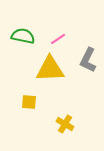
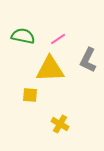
yellow square: moved 1 px right, 7 px up
yellow cross: moved 5 px left
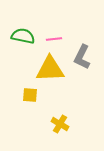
pink line: moved 4 px left; rotated 28 degrees clockwise
gray L-shape: moved 6 px left, 3 px up
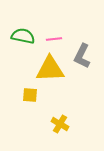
gray L-shape: moved 1 px up
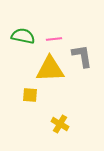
gray L-shape: rotated 145 degrees clockwise
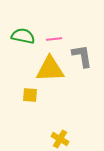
yellow cross: moved 15 px down
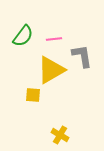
green semicircle: rotated 115 degrees clockwise
yellow triangle: moved 1 px right, 1 px down; rotated 28 degrees counterclockwise
yellow square: moved 3 px right
yellow cross: moved 4 px up
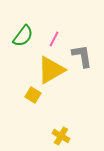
pink line: rotated 56 degrees counterclockwise
yellow square: rotated 28 degrees clockwise
yellow cross: moved 1 px right, 1 px down
